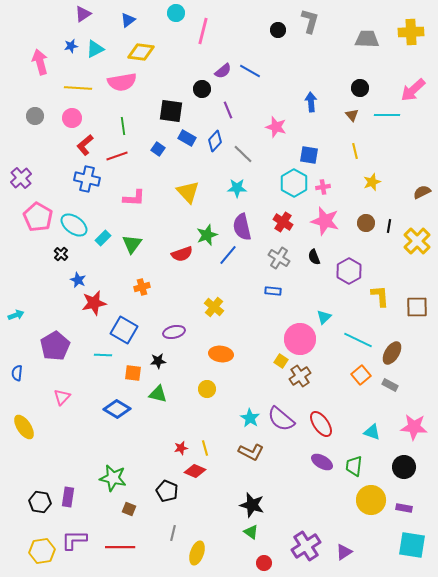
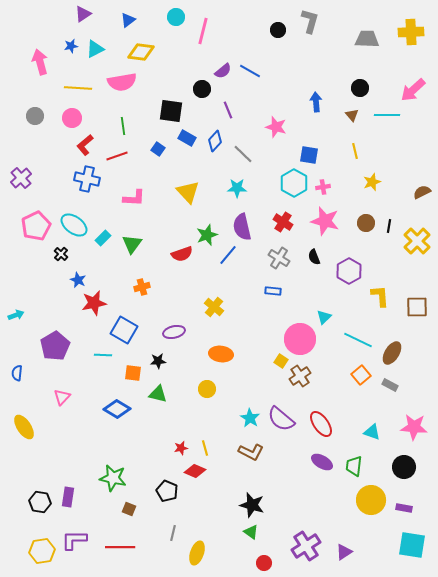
cyan circle at (176, 13): moved 4 px down
blue arrow at (311, 102): moved 5 px right
pink pentagon at (38, 217): moved 2 px left, 9 px down; rotated 16 degrees clockwise
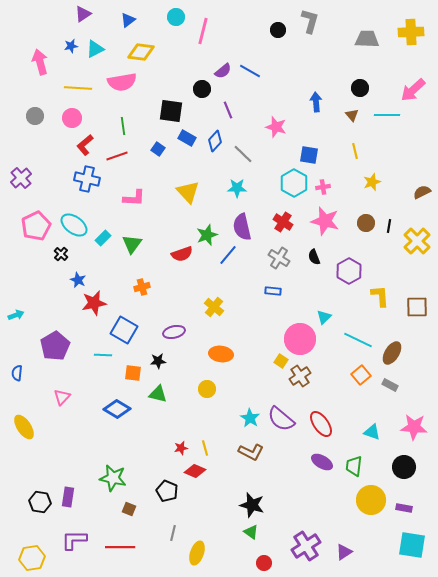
yellow hexagon at (42, 551): moved 10 px left, 7 px down
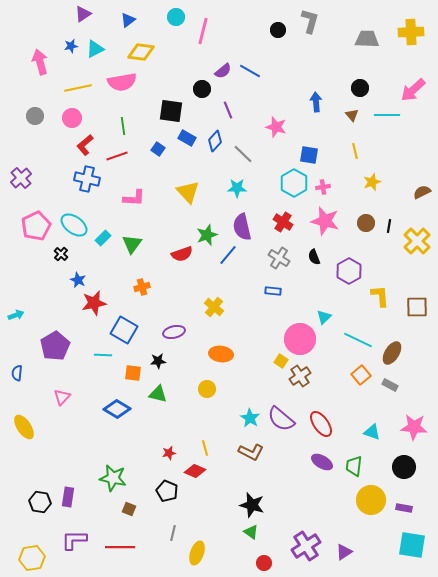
yellow line at (78, 88): rotated 16 degrees counterclockwise
red star at (181, 448): moved 12 px left, 5 px down
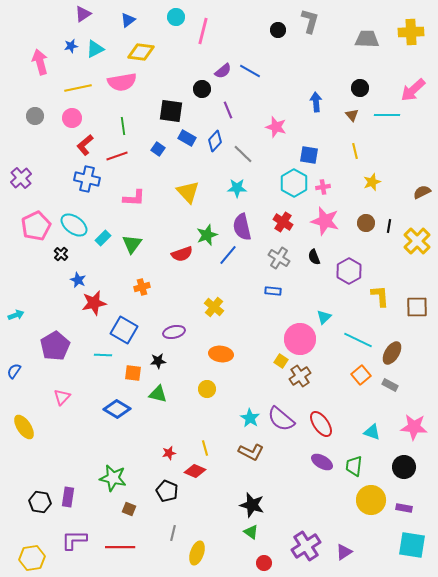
blue semicircle at (17, 373): moved 3 px left, 2 px up; rotated 28 degrees clockwise
